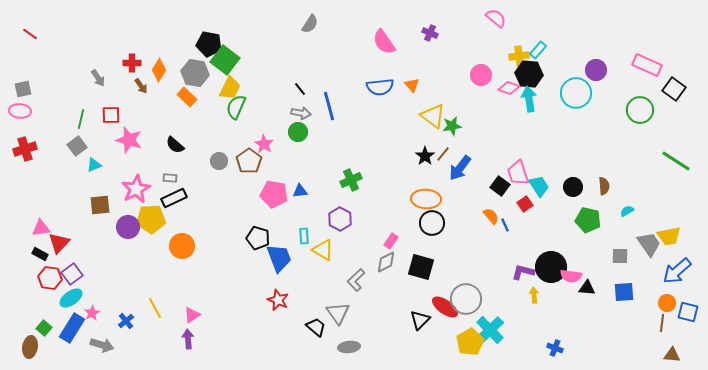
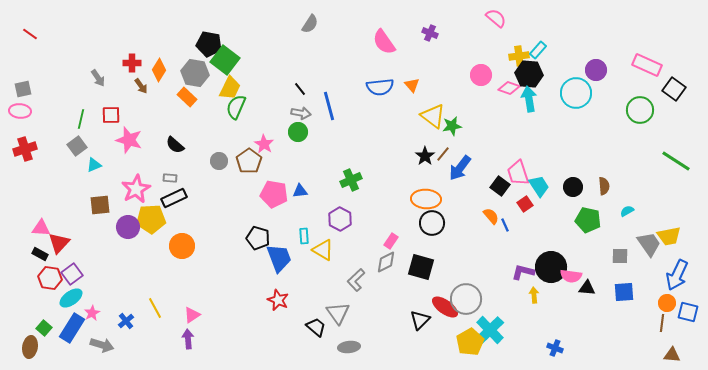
pink triangle at (41, 228): rotated 12 degrees clockwise
blue arrow at (677, 271): moved 4 px down; rotated 24 degrees counterclockwise
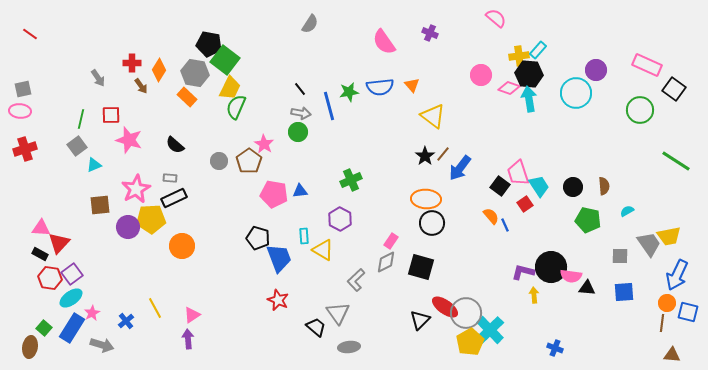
green star at (452, 126): moved 103 px left, 34 px up
gray circle at (466, 299): moved 14 px down
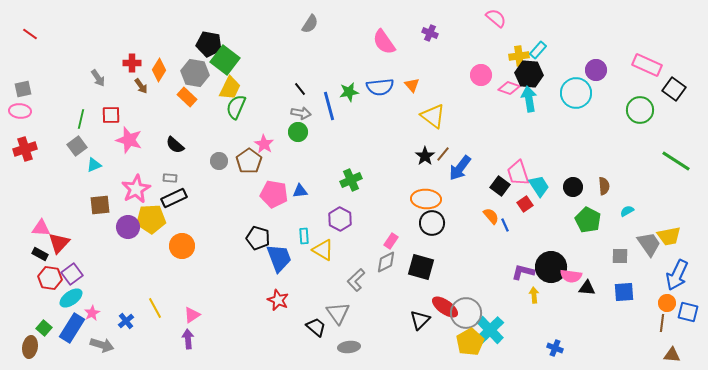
green pentagon at (588, 220): rotated 15 degrees clockwise
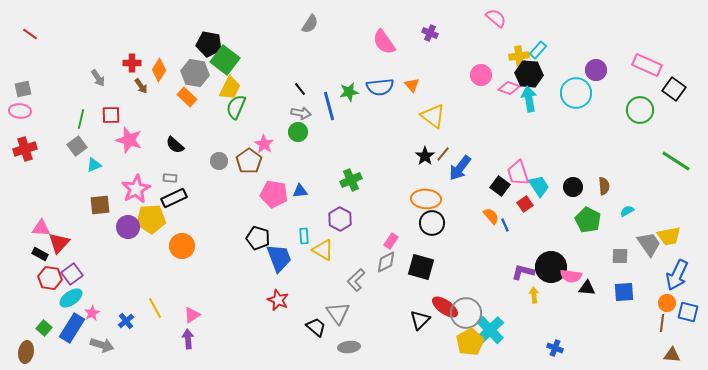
brown ellipse at (30, 347): moved 4 px left, 5 px down
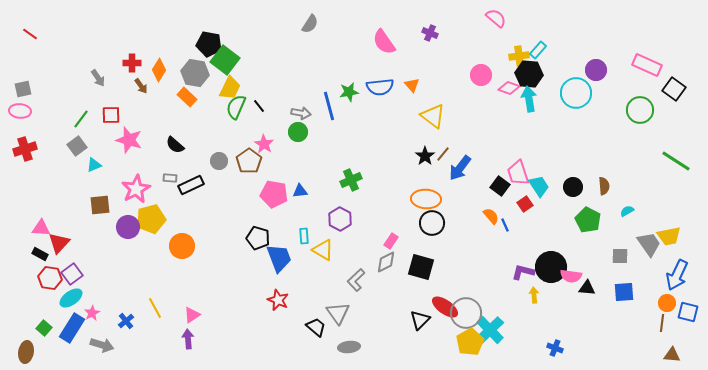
black line at (300, 89): moved 41 px left, 17 px down
green line at (81, 119): rotated 24 degrees clockwise
black rectangle at (174, 198): moved 17 px right, 13 px up
yellow pentagon at (151, 219): rotated 12 degrees counterclockwise
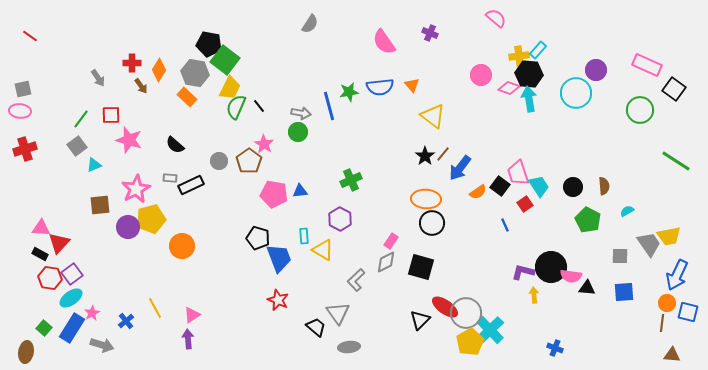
red line at (30, 34): moved 2 px down
orange semicircle at (491, 216): moved 13 px left, 24 px up; rotated 96 degrees clockwise
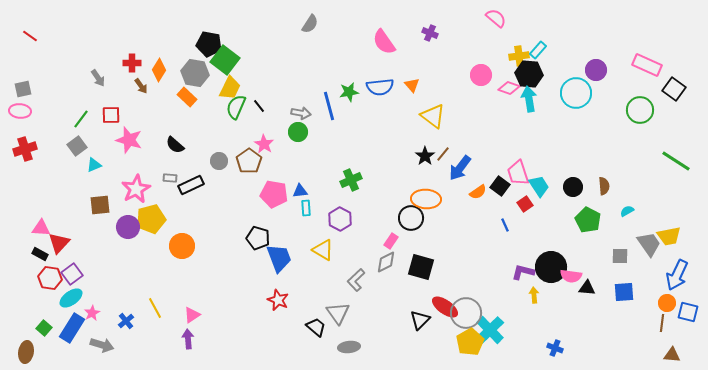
black circle at (432, 223): moved 21 px left, 5 px up
cyan rectangle at (304, 236): moved 2 px right, 28 px up
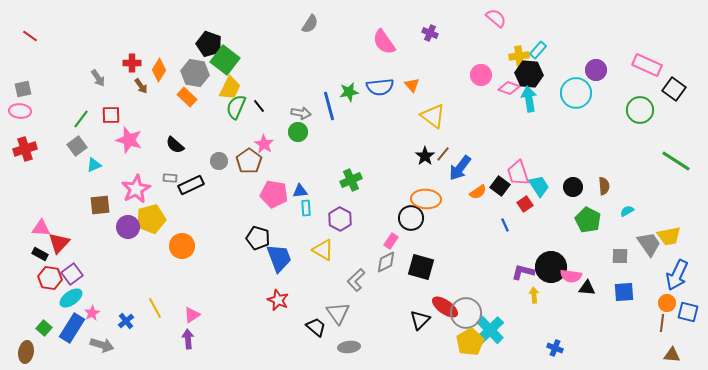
black pentagon at (209, 44): rotated 10 degrees clockwise
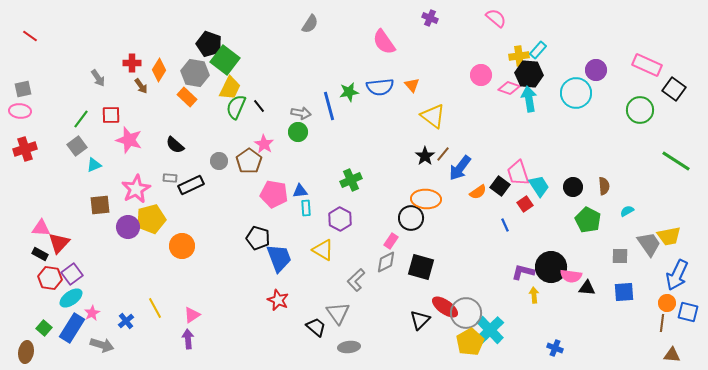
purple cross at (430, 33): moved 15 px up
